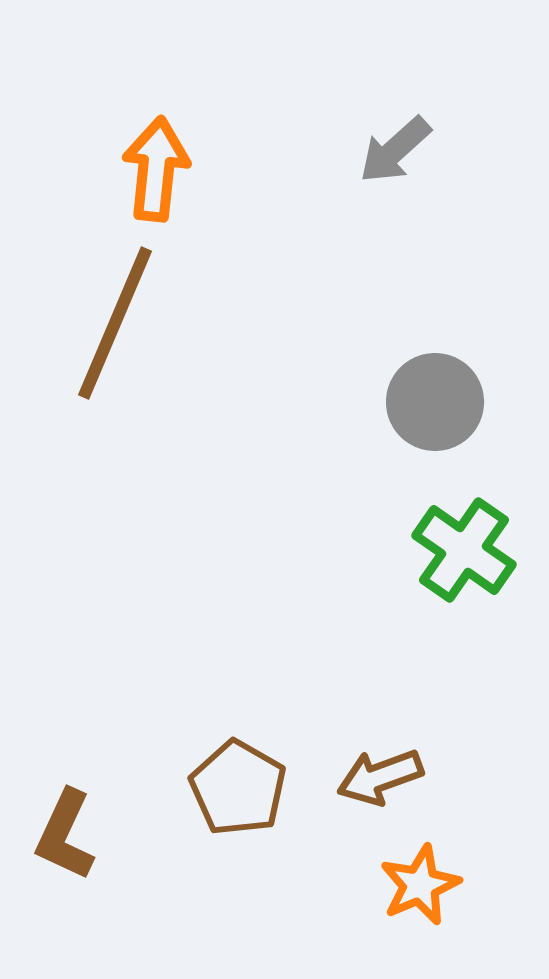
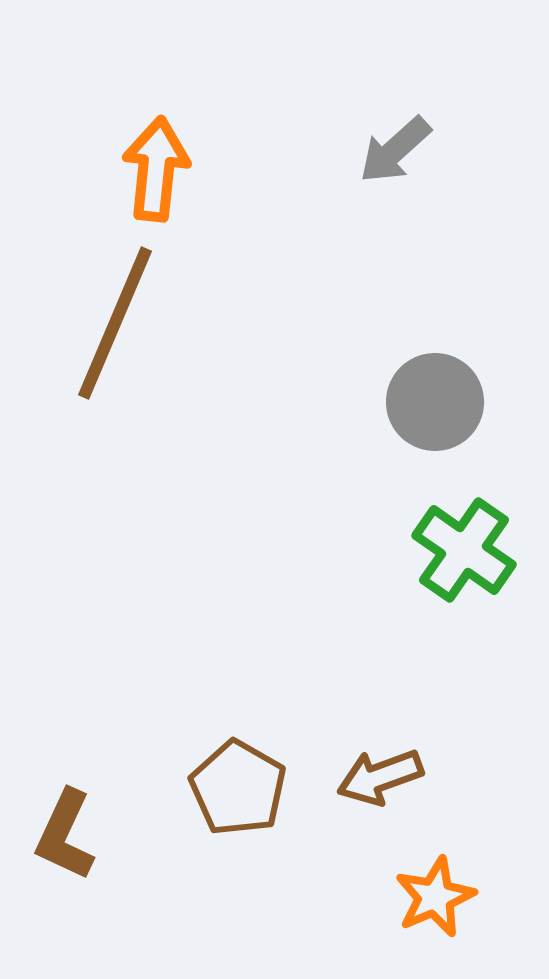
orange star: moved 15 px right, 12 px down
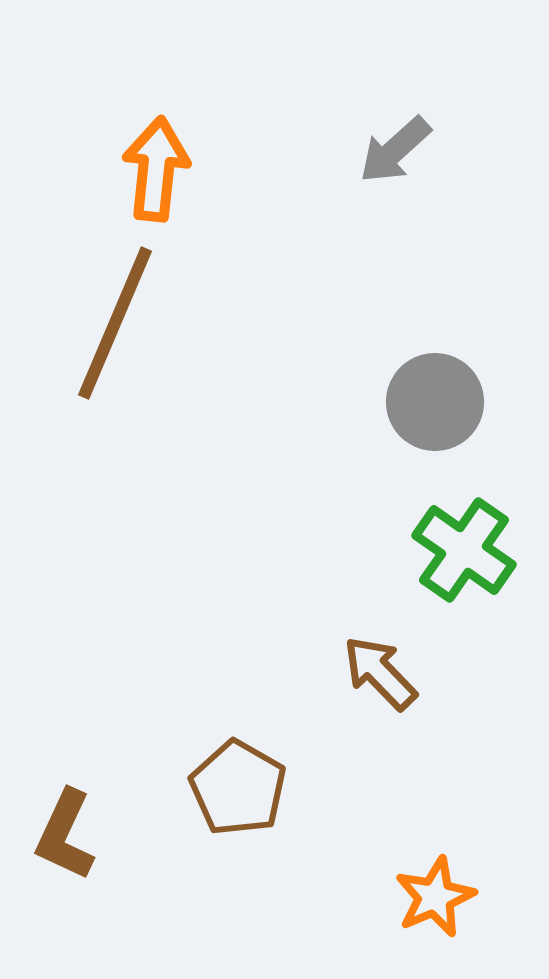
brown arrow: moved 104 px up; rotated 66 degrees clockwise
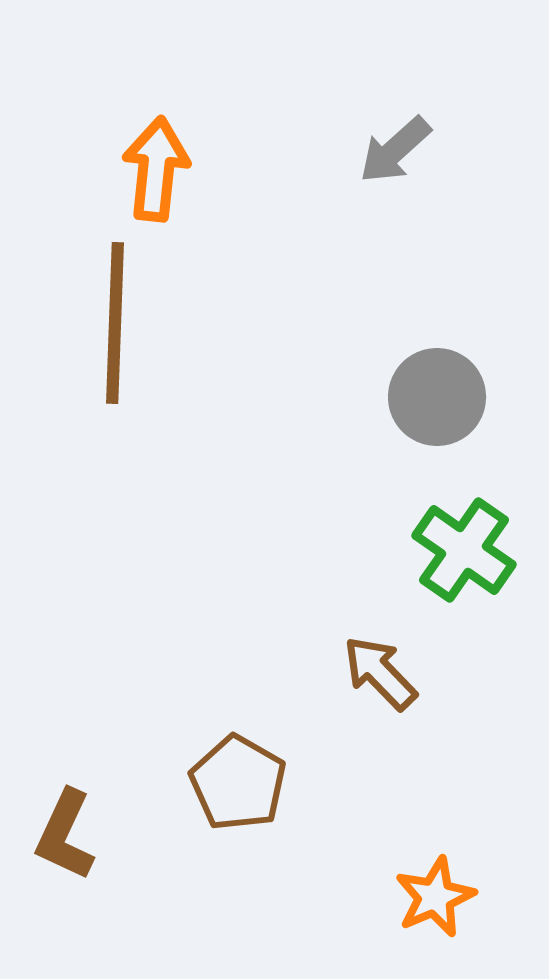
brown line: rotated 21 degrees counterclockwise
gray circle: moved 2 px right, 5 px up
brown pentagon: moved 5 px up
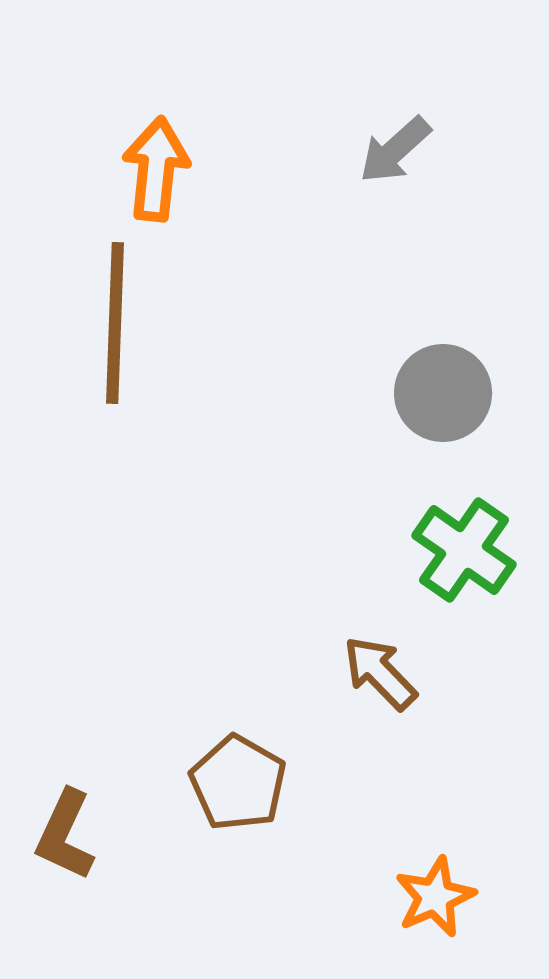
gray circle: moved 6 px right, 4 px up
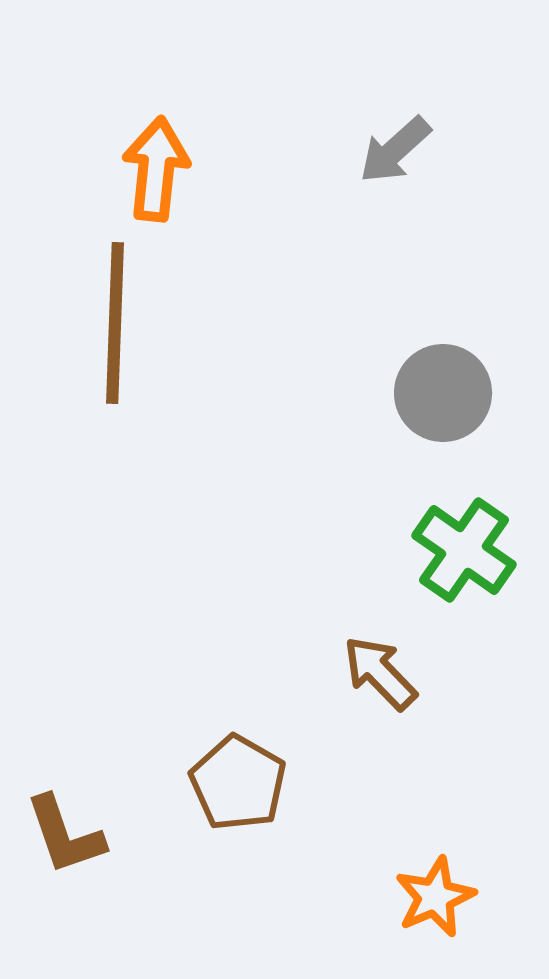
brown L-shape: rotated 44 degrees counterclockwise
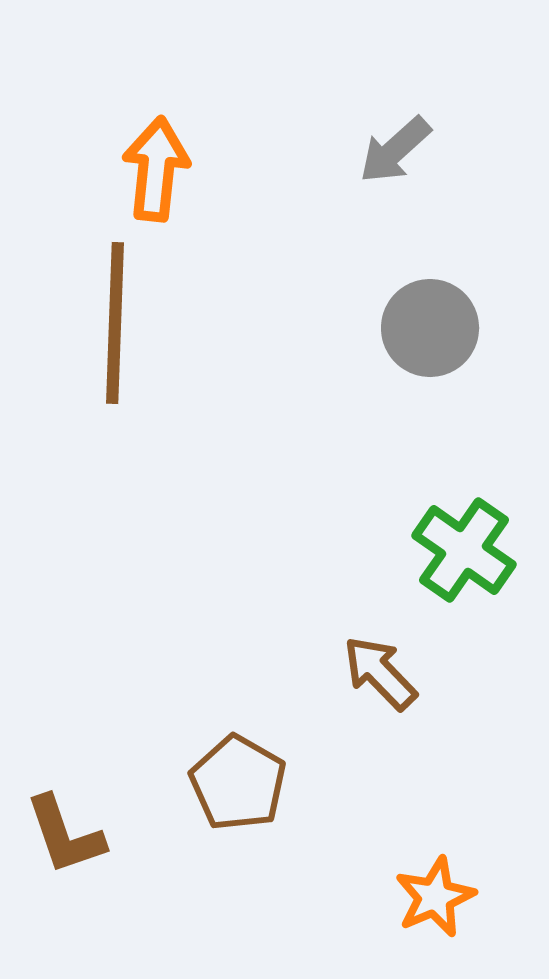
gray circle: moved 13 px left, 65 px up
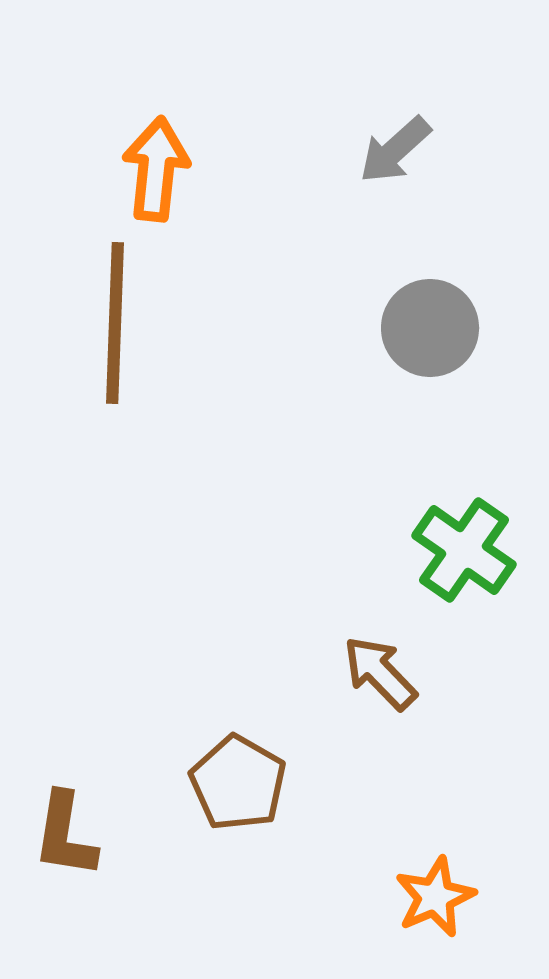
brown L-shape: rotated 28 degrees clockwise
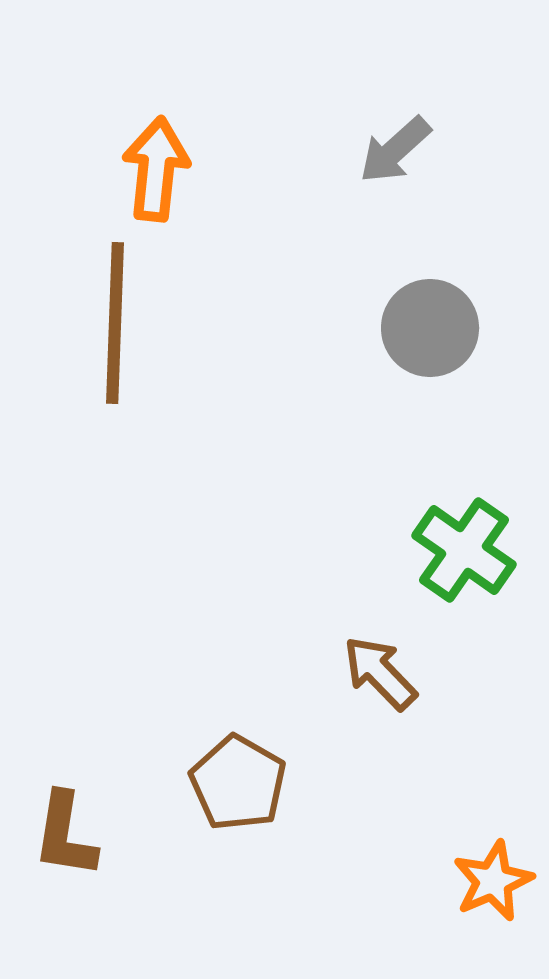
orange star: moved 58 px right, 16 px up
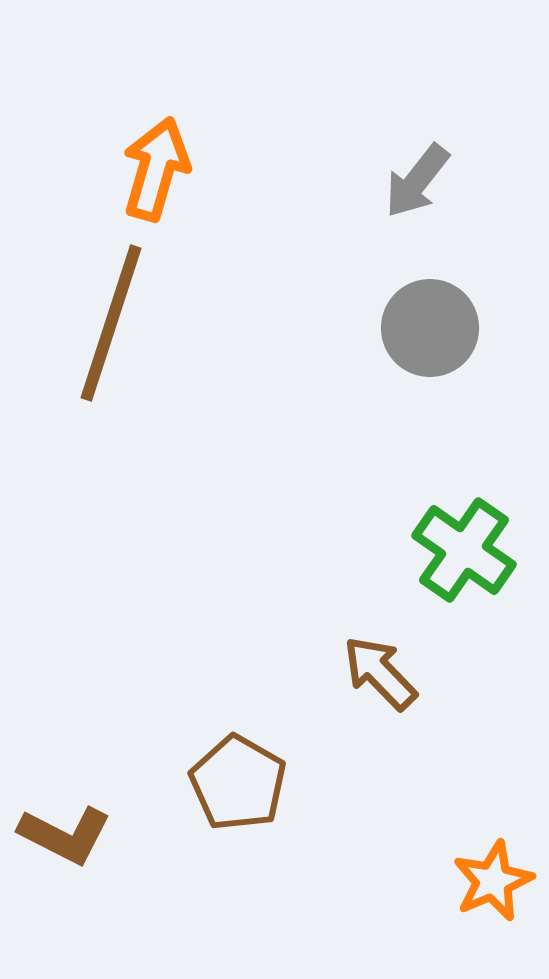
gray arrow: moved 22 px right, 31 px down; rotated 10 degrees counterclockwise
orange arrow: rotated 10 degrees clockwise
brown line: moved 4 px left; rotated 16 degrees clockwise
brown L-shape: rotated 72 degrees counterclockwise
